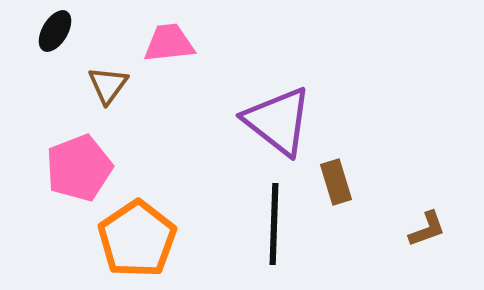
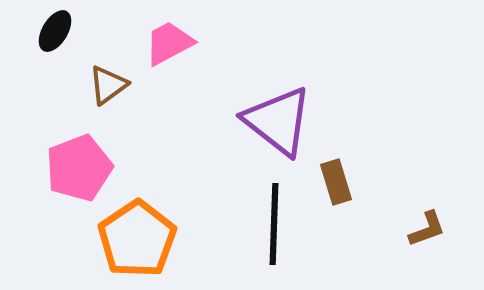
pink trapezoid: rotated 22 degrees counterclockwise
brown triangle: rotated 18 degrees clockwise
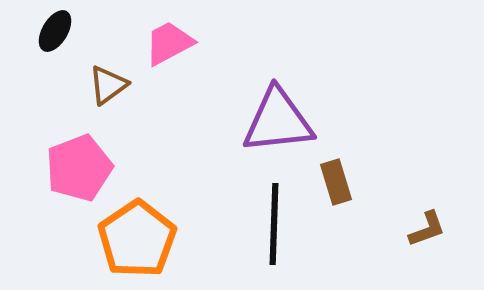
purple triangle: rotated 44 degrees counterclockwise
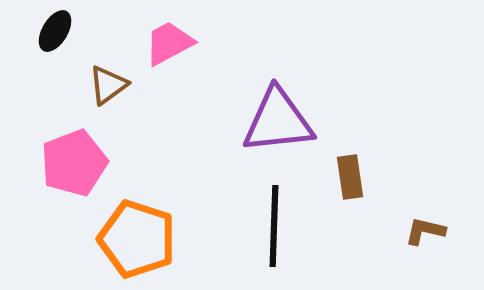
pink pentagon: moved 5 px left, 5 px up
brown rectangle: moved 14 px right, 5 px up; rotated 9 degrees clockwise
black line: moved 2 px down
brown L-shape: moved 2 px left, 2 px down; rotated 147 degrees counterclockwise
orange pentagon: rotated 20 degrees counterclockwise
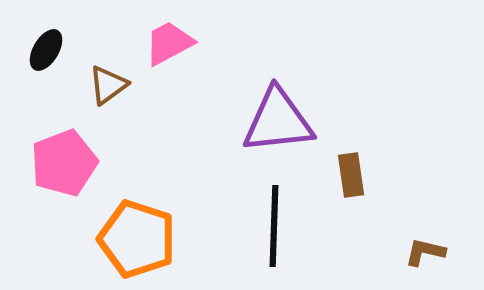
black ellipse: moved 9 px left, 19 px down
pink pentagon: moved 10 px left
brown rectangle: moved 1 px right, 2 px up
brown L-shape: moved 21 px down
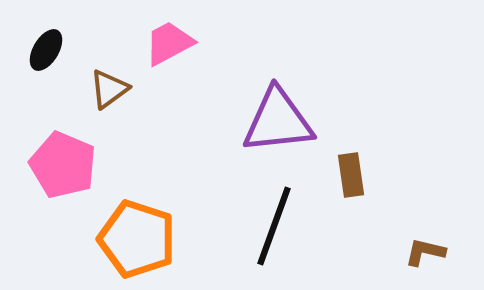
brown triangle: moved 1 px right, 4 px down
pink pentagon: moved 1 px left, 2 px down; rotated 28 degrees counterclockwise
black line: rotated 18 degrees clockwise
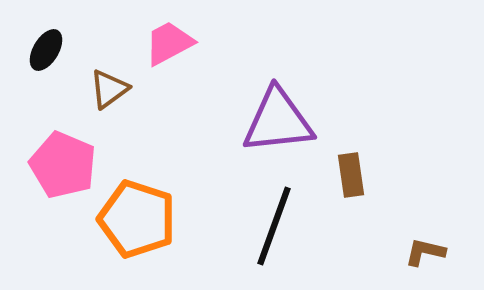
orange pentagon: moved 20 px up
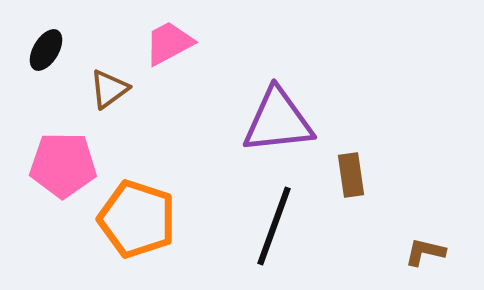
pink pentagon: rotated 22 degrees counterclockwise
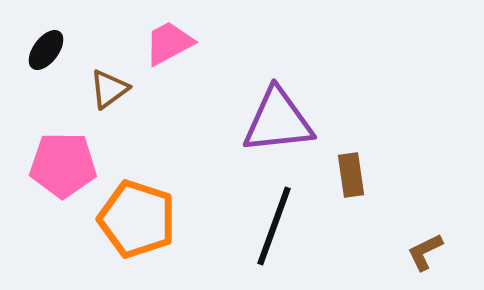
black ellipse: rotated 6 degrees clockwise
brown L-shape: rotated 39 degrees counterclockwise
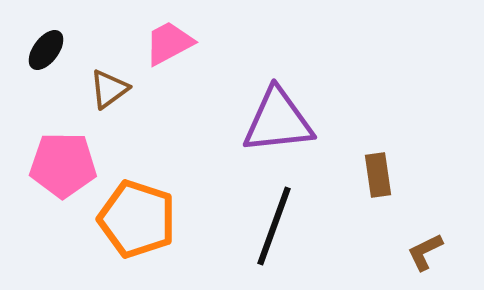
brown rectangle: moved 27 px right
